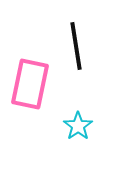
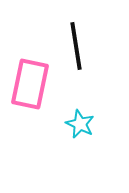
cyan star: moved 2 px right, 2 px up; rotated 12 degrees counterclockwise
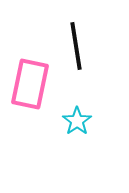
cyan star: moved 3 px left, 3 px up; rotated 12 degrees clockwise
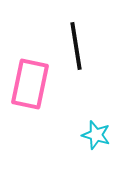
cyan star: moved 19 px right, 14 px down; rotated 20 degrees counterclockwise
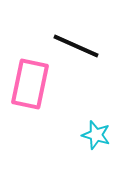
black line: rotated 57 degrees counterclockwise
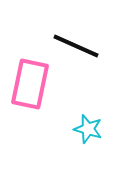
cyan star: moved 8 px left, 6 px up
